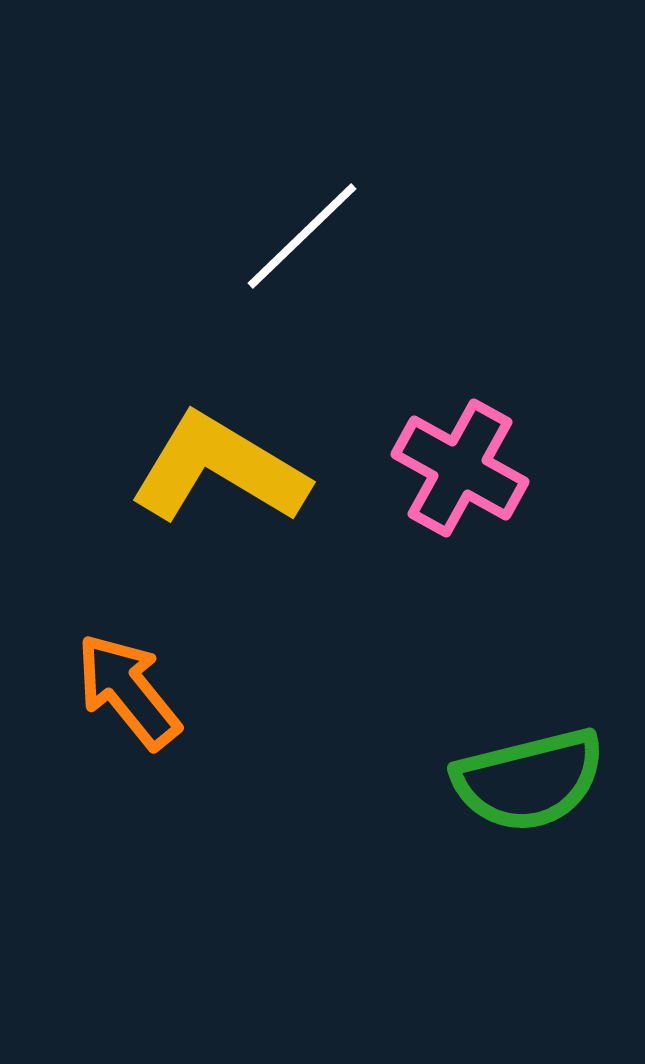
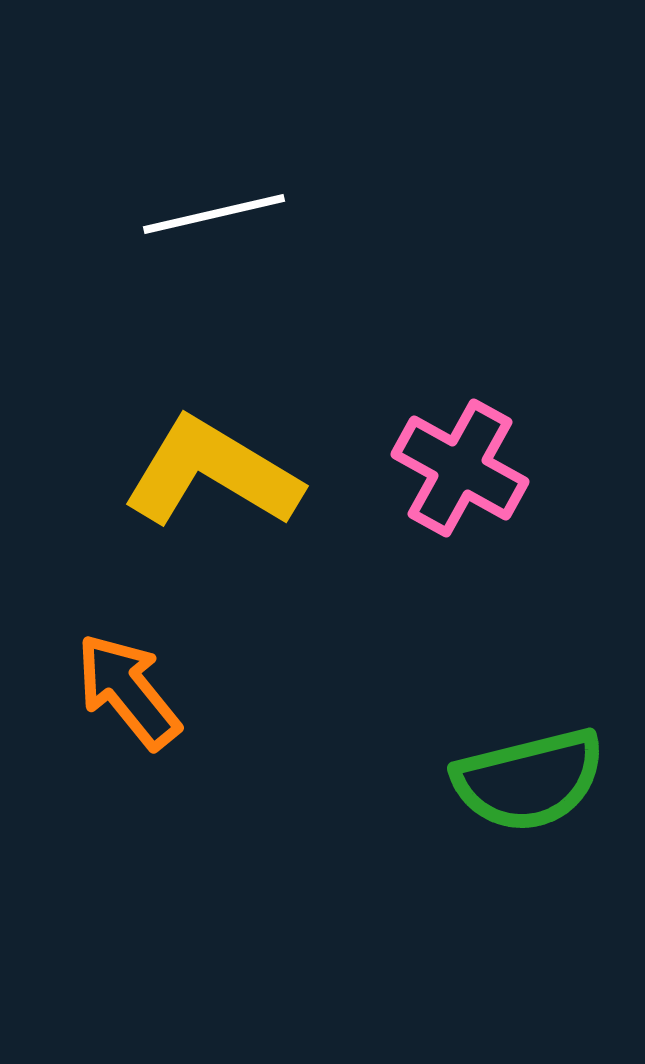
white line: moved 88 px left, 22 px up; rotated 31 degrees clockwise
yellow L-shape: moved 7 px left, 4 px down
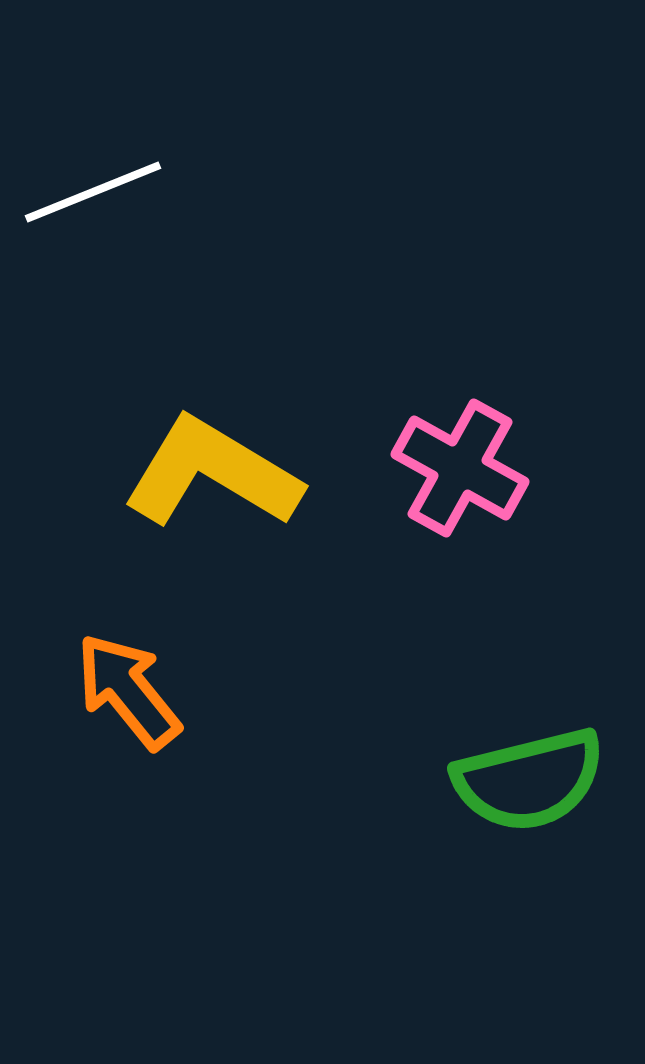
white line: moved 121 px left, 22 px up; rotated 9 degrees counterclockwise
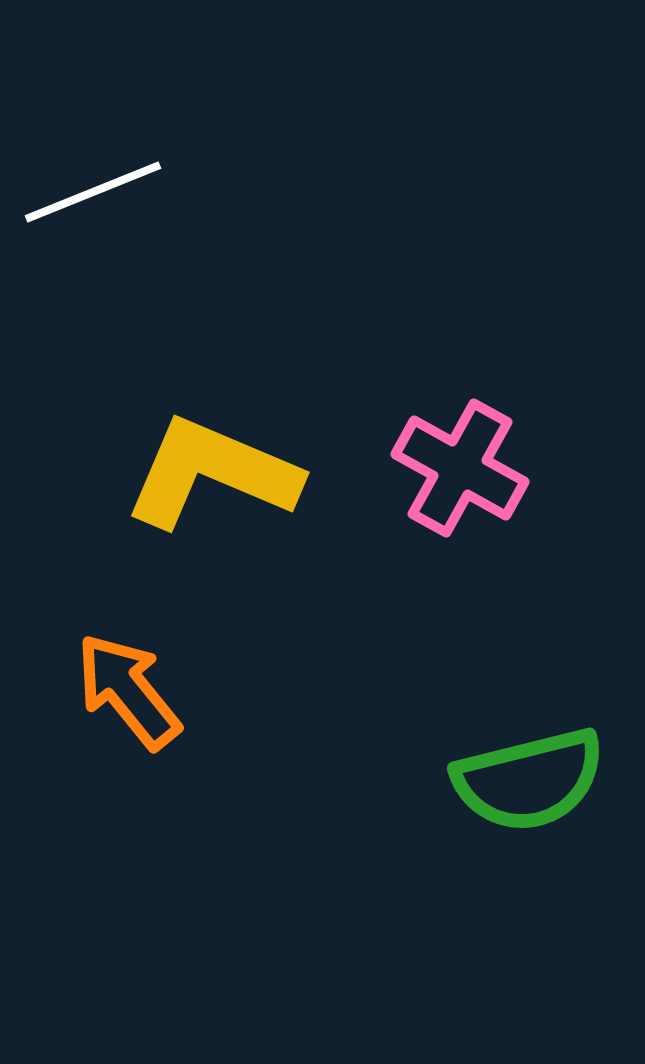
yellow L-shape: rotated 8 degrees counterclockwise
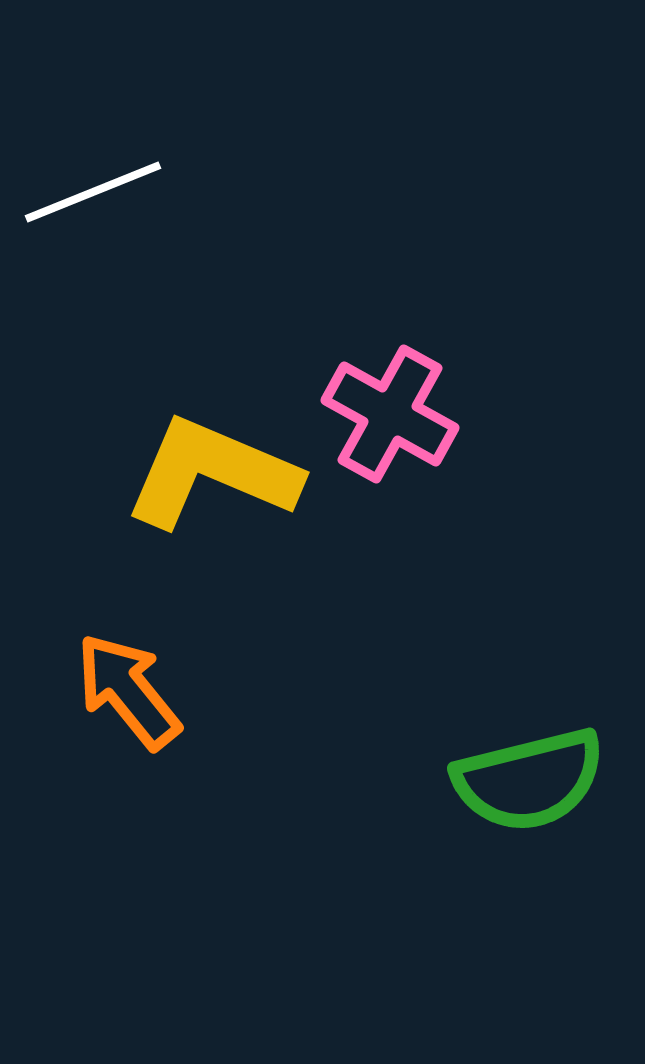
pink cross: moved 70 px left, 54 px up
